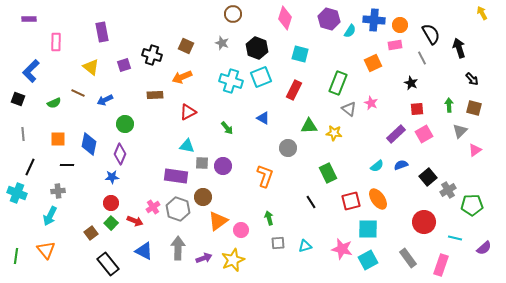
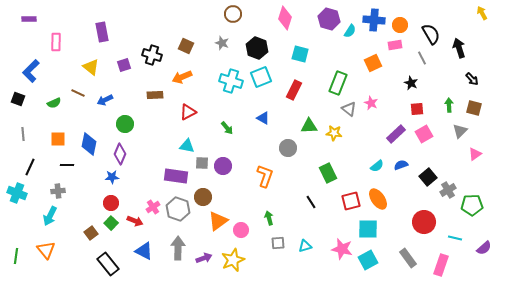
pink triangle at (475, 150): moved 4 px down
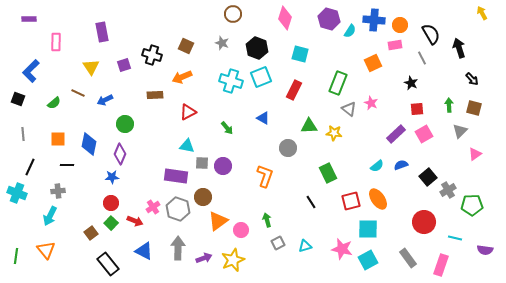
yellow triangle at (91, 67): rotated 18 degrees clockwise
green semicircle at (54, 103): rotated 16 degrees counterclockwise
green arrow at (269, 218): moved 2 px left, 2 px down
gray square at (278, 243): rotated 24 degrees counterclockwise
purple semicircle at (484, 248): moved 1 px right, 2 px down; rotated 49 degrees clockwise
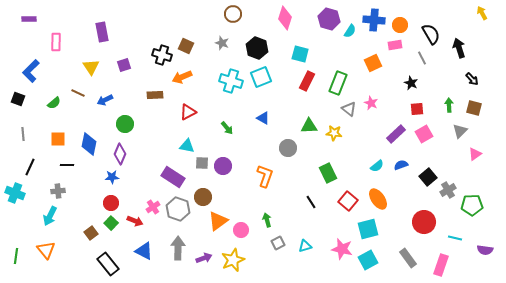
black cross at (152, 55): moved 10 px right
red rectangle at (294, 90): moved 13 px right, 9 px up
purple rectangle at (176, 176): moved 3 px left, 1 px down; rotated 25 degrees clockwise
cyan cross at (17, 193): moved 2 px left
red square at (351, 201): moved 3 px left; rotated 36 degrees counterclockwise
cyan square at (368, 229): rotated 15 degrees counterclockwise
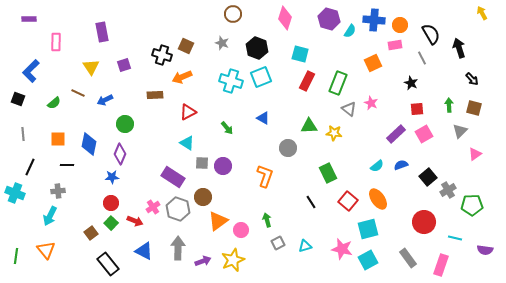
cyan triangle at (187, 146): moved 3 px up; rotated 21 degrees clockwise
purple arrow at (204, 258): moved 1 px left, 3 px down
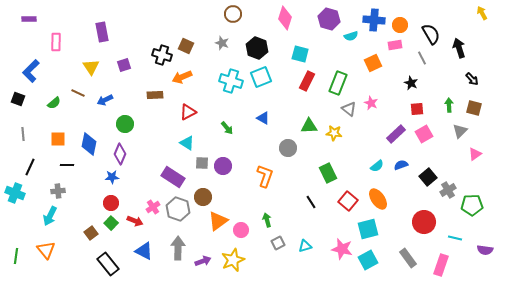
cyan semicircle at (350, 31): moved 1 px right, 5 px down; rotated 40 degrees clockwise
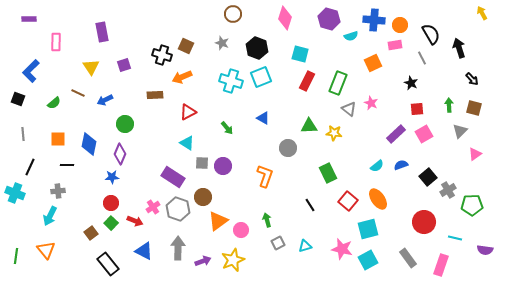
black line at (311, 202): moved 1 px left, 3 px down
